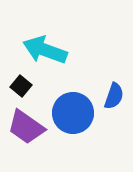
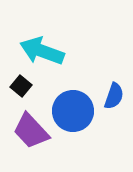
cyan arrow: moved 3 px left, 1 px down
blue circle: moved 2 px up
purple trapezoid: moved 5 px right, 4 px down; rotated 12 degrees clockwise
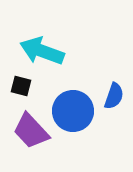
black square: rotated 25 degrees counterclockwise
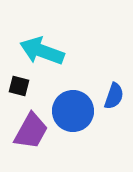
black square: moved 2 px left
purple trapezoid: rotated 108 degrees counterclockwise
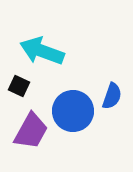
black square: rotated 10 degrees clockwise
blue semicircle: moved 2 px left
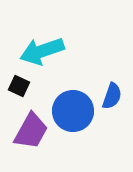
cyan arrow: rotated 39 degrees counterclockwise
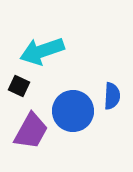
blue semicircle: rotated 16 degrees counterclockwise
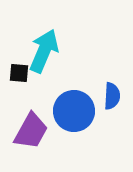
cyan arrow: moved 2 px right; rotated 132 degrees clockwise
black square: moved 13 px up; rotated 20 degrees counterclockwise
blue circle: moved 1 px right
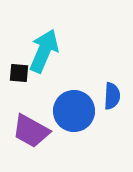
purple trapezoid: rotated 90 degrees clockwise
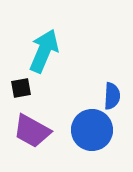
black square: moved 2 px right, 15 px down; rotated 15 degrees counterclockwise
blue circle: moved 18 px right, 19 px down
purple trapezoid: moved 1 px right
